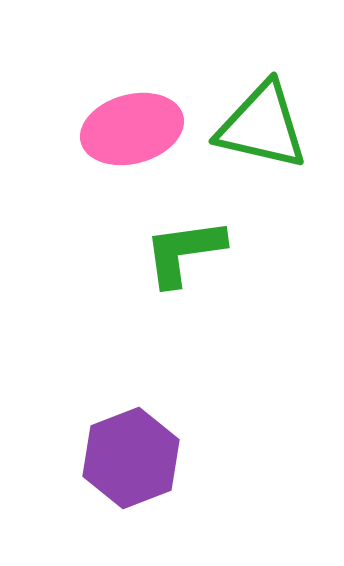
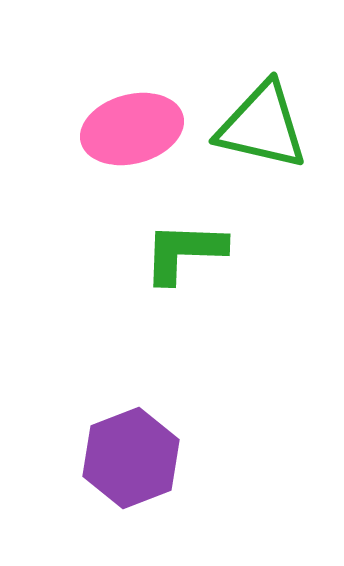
green L-shape: rotated 10 degrees clockwise
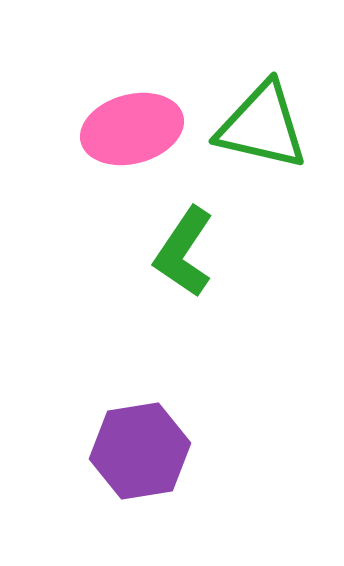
green L-shape: rotated 58 degrees counterclockwise
purple hexagon: moved 9 px right, 7 px up; rotated 12 degrees clockwise
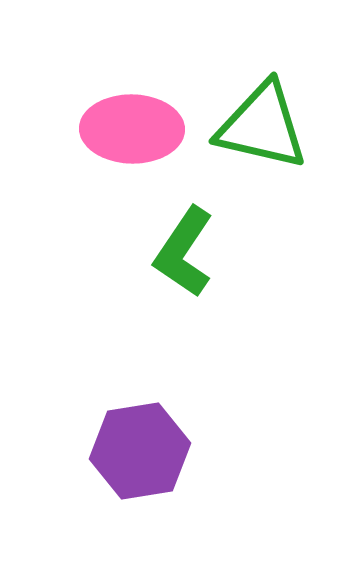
pink ellipse: rotated 16 degrees clockwise
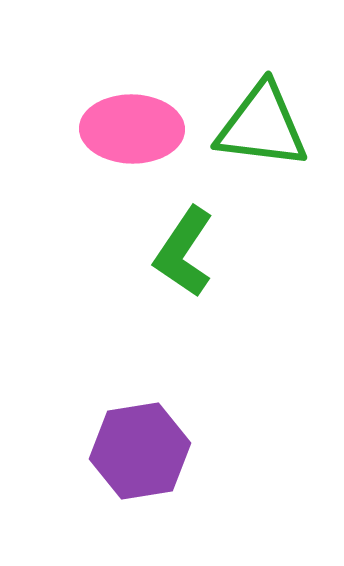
green triangle: rotated 6 degrees counterclockwise
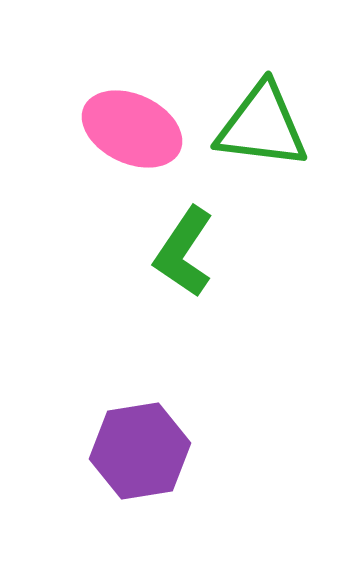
pink ellipse: rotated 24 degrees clockwise
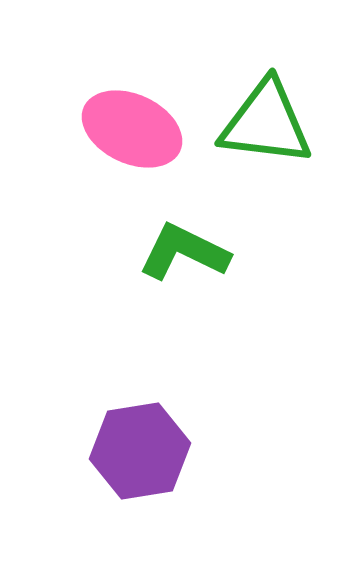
green triangle: moved 4 px right, 3 px up
green L-shape: rotated 82 degrees clockwise
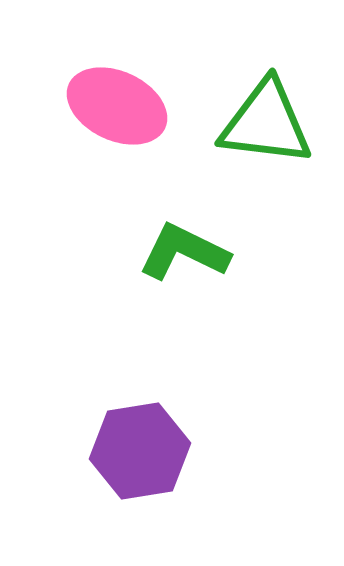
pink ellipse: moved 15 px left, 23 px up
